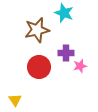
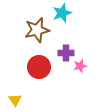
cyan star: moved 2 px left; rotated 30 degrees clockwise
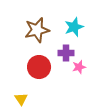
cyan star: moved 12 px right, 14 px down
pink star: moved 1 px left, 1 px down
yellow triangle: moved 6 px right, 1 px up
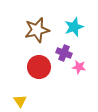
purple cross: moved 2 px left; rotated 21 degrees clockwise
pink star: rotated 24 degrees clockwise
yellow triangle: moved 1 px left, 2 px down
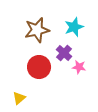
purple cross: rotated 21 degrees clockwise
yellow triangle: moved 1 px left, 3 px up; rotated 24 degrees clockwise
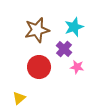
purple cross: moved 4 px up
pink star: moved 2 px left
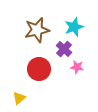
red circle: moved 2 px down
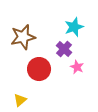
brown star: moved 14 px left, 7 px down
pink star: rotated 16 degrees clockwise
yellow triangle: moved 1 px right, 2 px down
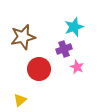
purple cross: rotated 28 degrees clockwise
